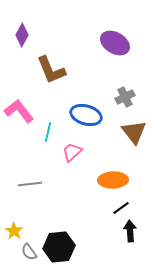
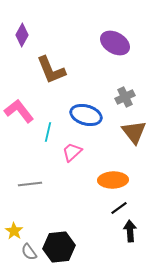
black line: moved 2 px left
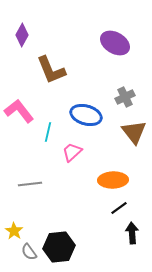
black arrow: moved 2 px right, 2 px down
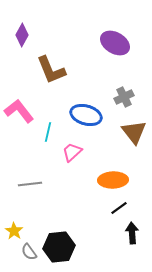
gray cross: moved 1 px left
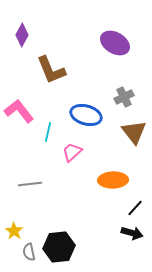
black line: moved 16 px right; rotated 12 degrees counterclockwise
black arrow: rotated 110 degrees clockwise
gray semicircle: rotated 24 degrees clockwise
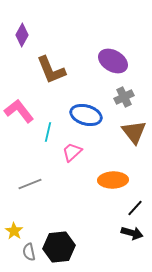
purple ellipse: moved 2 px left, 18 px down
gray line: rotated 15 degrees counterclockwise
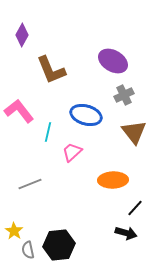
gray cross: moved 2 px up
black arrow: moved 6 px left
black hexagon: moved 2 px up
gray semicircle: moved 1 px left, 2 px up
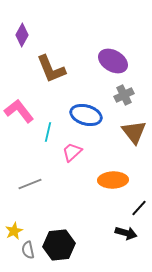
brown L-shape: moved 1 px up
black line: moved 4 px right
yellow star: rotated 12 degrees clockwise
